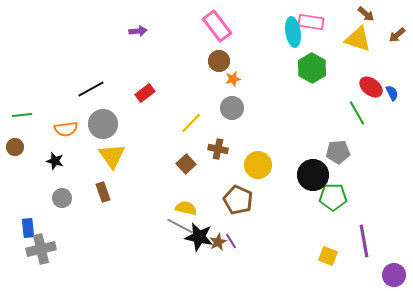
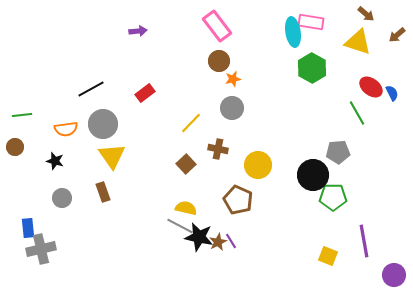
yellow triangle at (358, 39): moved 3 px down
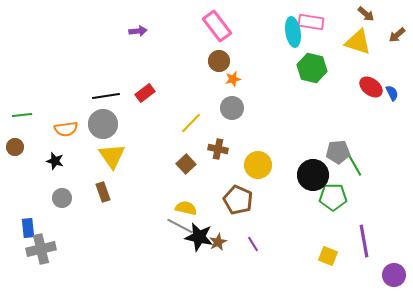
green hexagon at (312, 68): rotated 16 degrees counterclockwise
black line at (91, 89): moved 15 px right, 7 px down; rotated 20 degrees clockwise
green line at (357, 113): moved 3 px left, 51 px down
purple line at (231, 241): moved 22 px right, 3 px down
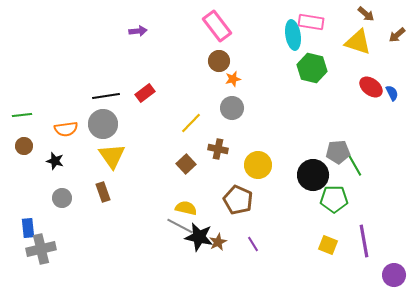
cyan ellipse at (293, 32): moved 3 px down
brown circle at (15, 147): moved 9 px right, 1 px up
green pentagon at (333, 197): moved 1 px right, 2 px down
yellow square at (328, 256): moved 11 px up
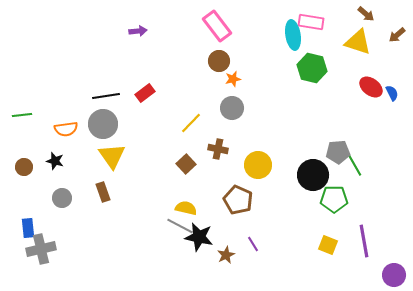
brown circle at (24, 146): moved 21 px down
brown star at (218, 242): moved 8 px right, 13 px down
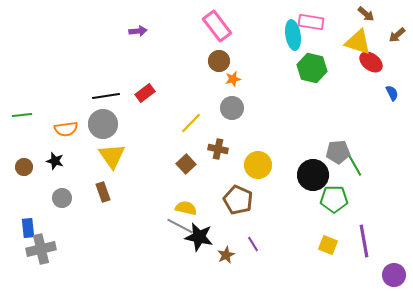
red ellipse at (371, 87): moved 25 px up
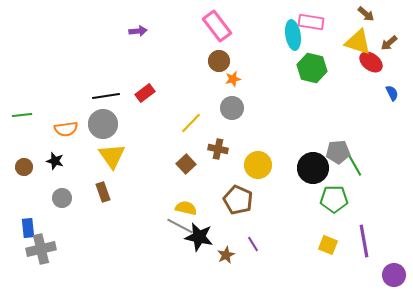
brown arrow at (397, 35): moved 8 px left, 8 px down
black circle at (313, 175): moved 7 px up
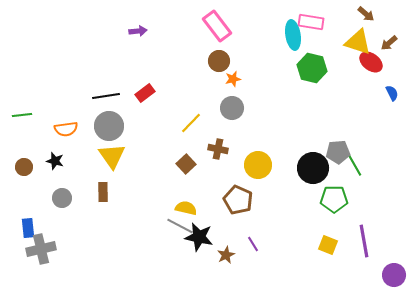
gray circle at (103, 124): moved 6 px right, 2 px down
brown rectangle at (103, 192): rotated 18 degrees clockwise
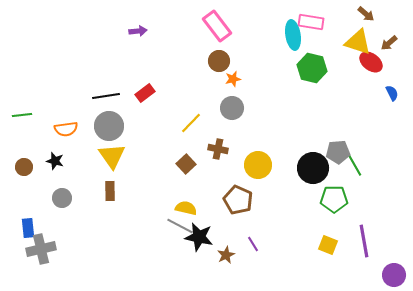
brown rectangle at (103, 192): moved 7 px right, 1 px up
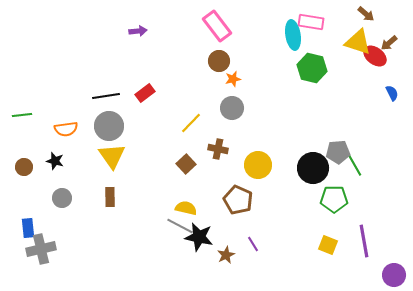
red ellipse at (371, 62): moved 4 px right, 6 px up
brown rectangle at (110, 191): moved 6 px down
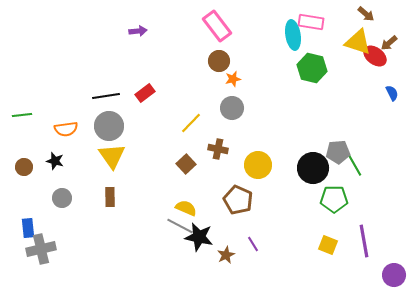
yellow semicircle at (186, 208): rotated 10 degrees clockwise
